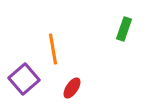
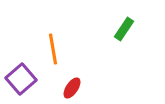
green rectangle: rotated 15 degrees clockwise
purple square: moved 3 px left
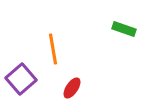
green rectangle: rotated 75 degrees clockwise
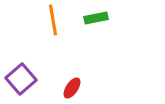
green rectangle: moved 28 px left, 11 px up; rotated 30 degrees counterclockwise
orange line: moved 29 px up
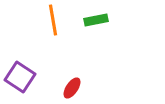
green rectangle: moved 2 px down
purple square: moved 1 px left, 2 px up; rotated 16 degrees counterclockwise
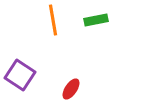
purple square: moved 2 px up
red ellipse: moved 1 px left, 1 px down
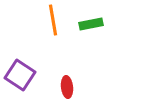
green rectangle: moved 5 px left, 4 px down
red ellipse: moved 4 px left, 2 px up; rotated 40 degrees counterclockwise
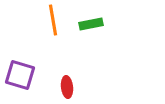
purple square: rotated 16 degrees counterclockwise
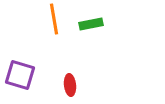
orange line: moved 1 px right, 1 px up
red ellipse: moved 3 px right, 2 px up
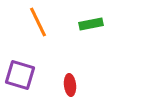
orange line: moved 16 px left, 3 px down; rotated 16 degrees counterclockwise
